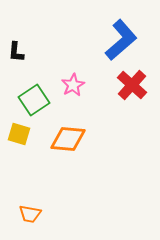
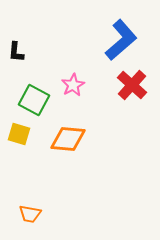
green square: rotated 28 degrees counterclockwise
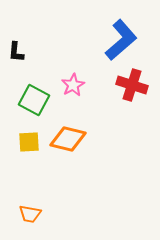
red cross: rotated 24 degrees counterclockwise
yellow square: moved 10 px right, 8 px down; rotated 20 degrees counterclockwise
orange diamond: rotated 9 degrees clockwise
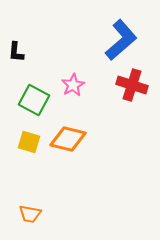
yellow square: rotated 20 degrees clockwise
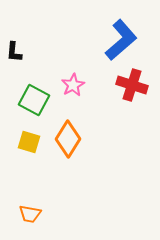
black L-shape: moved 2 px left
orange diamond: rotated 72 degrees counterclockwise
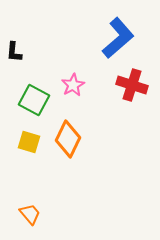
blue L-shape: moved 3 px left, 2 px up
orange diamond: rotated 6 degrees counterclockwise
orange trapezoid: rotated 140 degrees counterclockwise
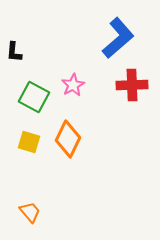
red cross: rotated 20 degrees counterclockwise
green square: moved 3 px up
orange trapezoid: moved 2 px up
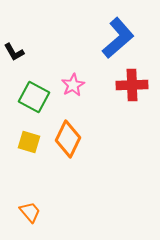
black L-shape: rotated 35 degrees counterclockwise
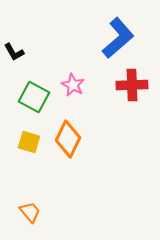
pink star: rotated 15 degrees counterclockwise
